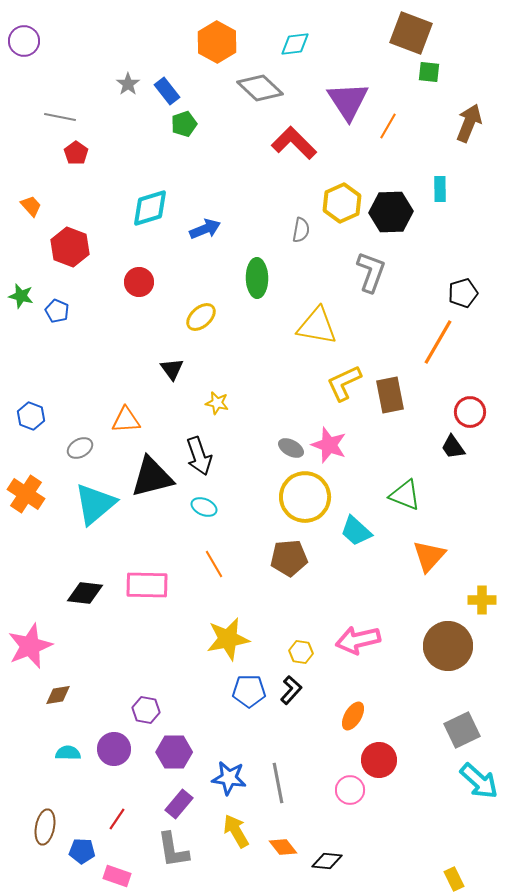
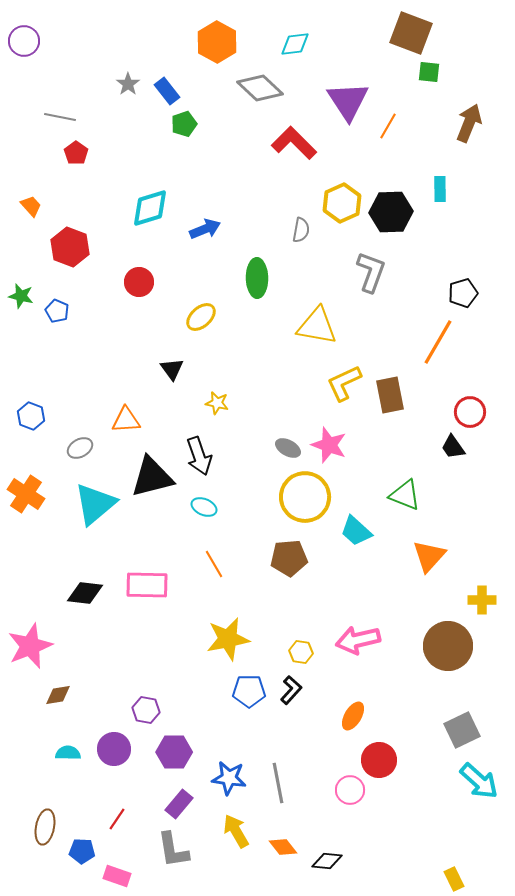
gray ellipse at (291, 448): moved 3 px left
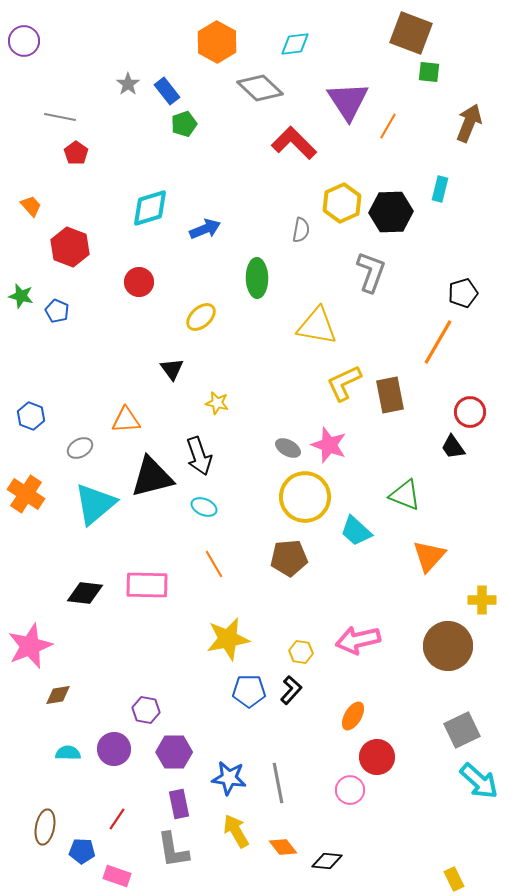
cyan rectangle at (440, 189): rotated 15 degrees clockwise
red circle at (379, 760): moved 2 px left, 3 px up
purple rectangle at (179, 804): rotated 52 degrees counterclockwise
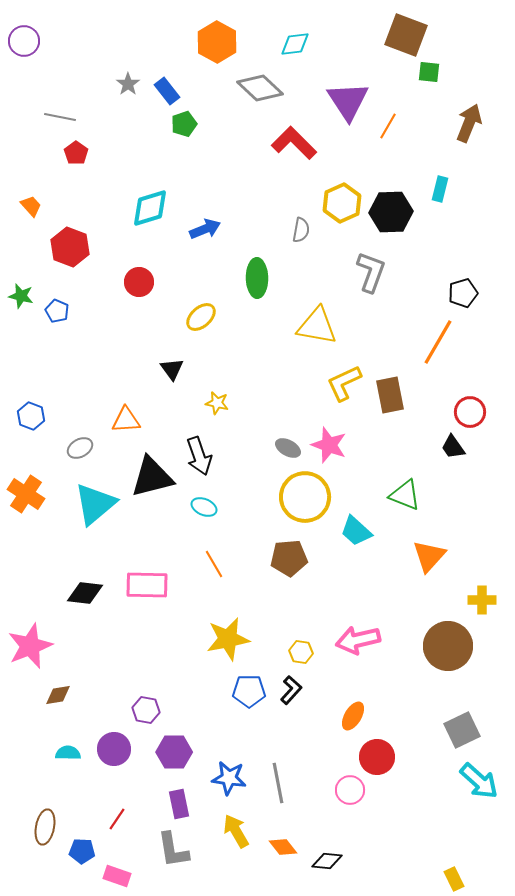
brown square at (411, 33): moved 5 px left, 2 px down
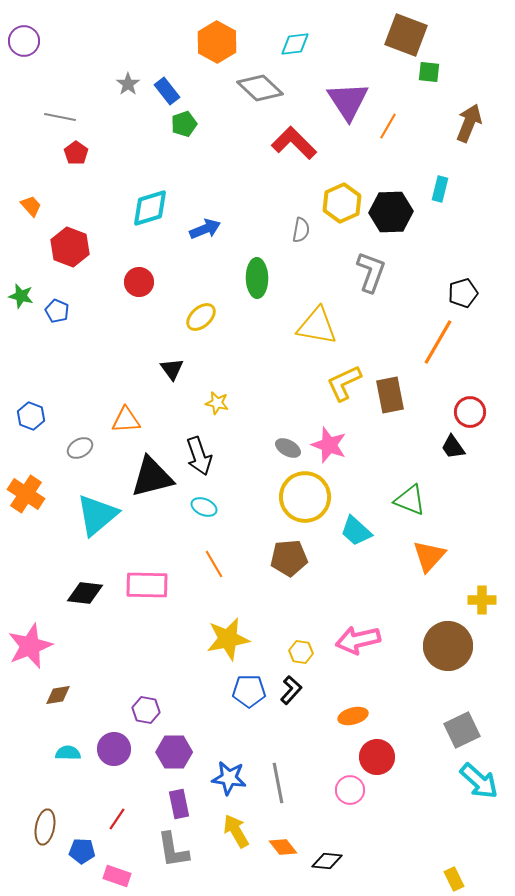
green triangle at (405, 495): moved 5 px right, 5 px down
cyan triangle at (95, 504): moved 2 px right, 11 px down
orange ellipse at (353, 716): rotated 44 degrees clockwise
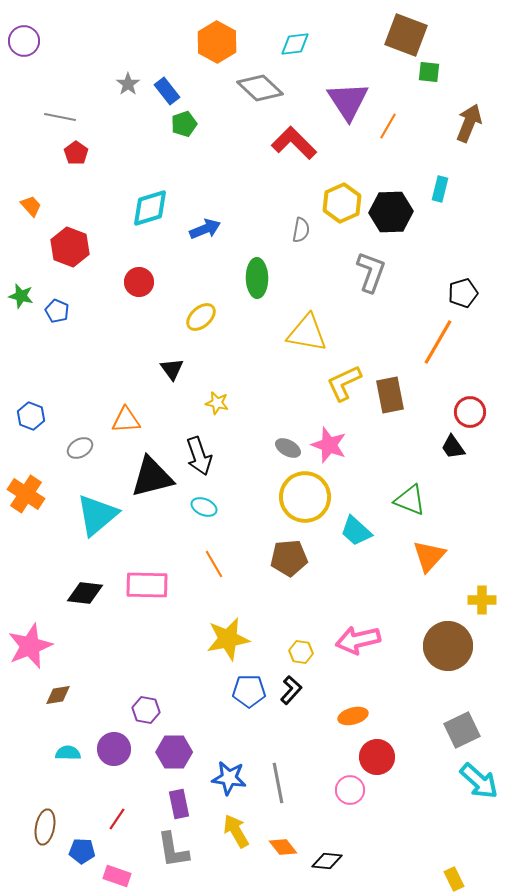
yellow triangle at (317, 326): moved 10 px left, 7 px down
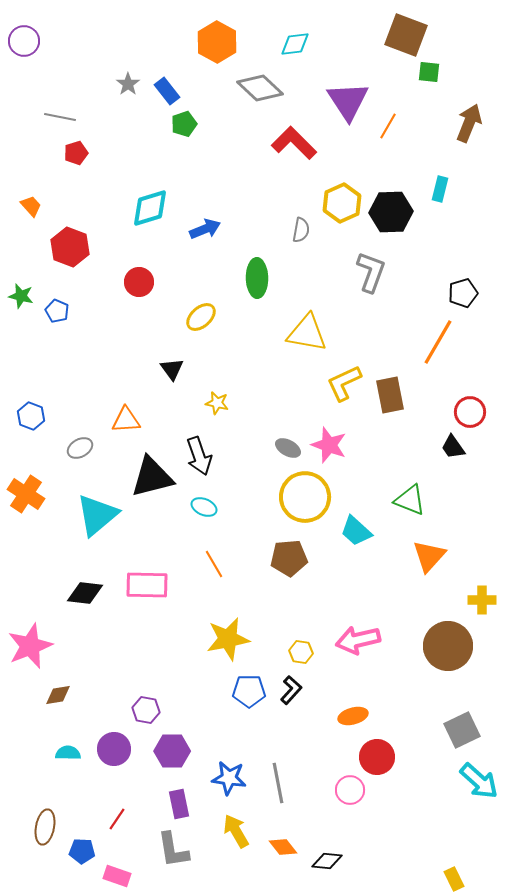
red pentagon at (76, 153): rotated 20 degrees clockwise
purple hexagon at (174, 752): moved 2 px left, 1 px up
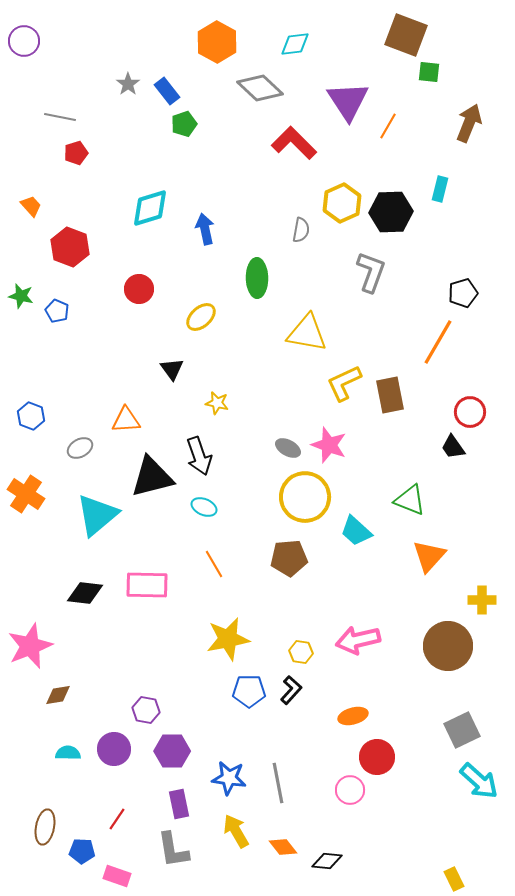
blue arrow at (205, 229): rotated 80 degrees counterclockwise
red circle at (139, 282): moved 7 px down
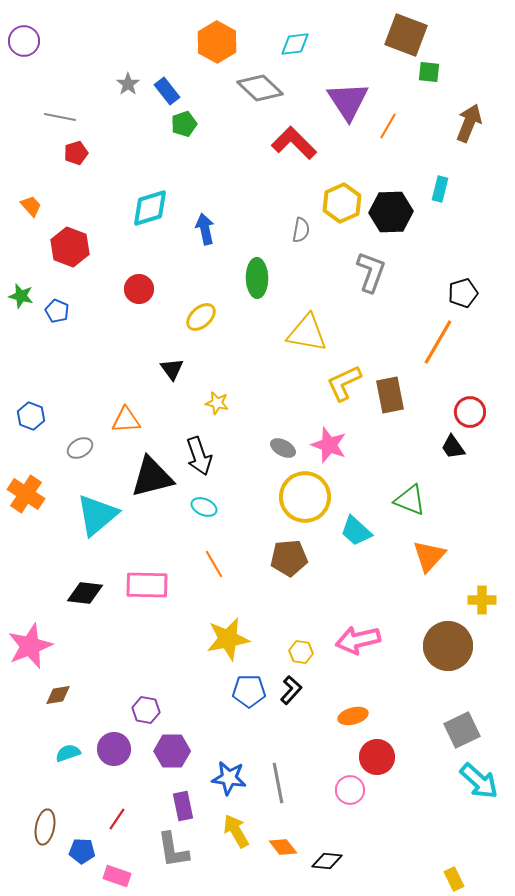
gray ellipse at (288, 448): moved 5 px left
cyan semicircle at (68, 753): rotated 20 degrees counterclockwise
purple rectangle at (179, 804): moved 4 px right, 2 px down
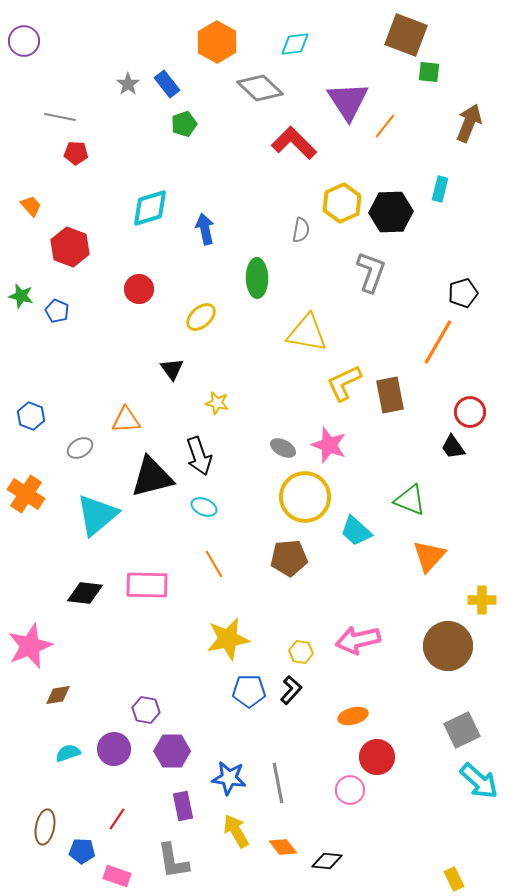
blue rectangle at (167, 91): moved 7 px up
orange line at (388, 126): moved 3 px left; rotated 8 degrees clockwise
red pentagon at (76, 153): rotated 20 degrees clockwise
gray L-shape at (173, 850): moved 11 px down
